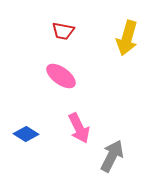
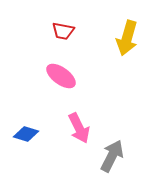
blue diamond: rotated 15 degrees counterclockwise
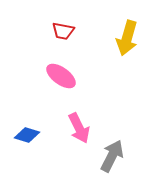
blue diamond: moved 1 px right, 1 px down
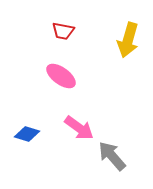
yellow arrow: moved 1 px right, 2 px down
pink arrow: rotated 28 degrees counterclockwise
blue diamond: moved 1 px up
gray arrow: rotated 68 degrees counterclockwise
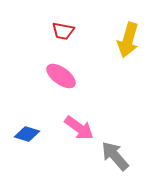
gray arrow: moved 3 px right
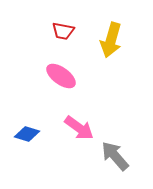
yellow arrow: moved 17 px left
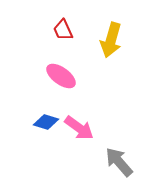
red trapezoid: moved 1 px up; rotated 55 degrees clockwise
blue diamond: moved 19 px right, 12 px up
gray arrow: moved 4 px right, 6 px down
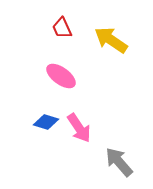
red trapezoid: moved 1 px left, 2 px up
yellow arrow: rotated 108 degrees clockwise
pink arrow: rotated 20 degrees clockwise
